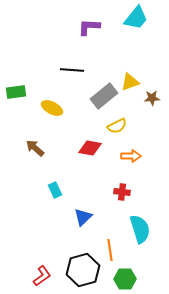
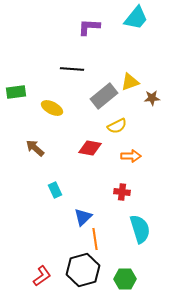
black line: moved 1 px up
orange line: moved 15 px left, 11 px up
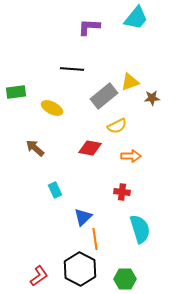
black hexagon: moved 3 px left, 1 px up; rotated 16 degrees counterclockwise
red L-shape: moved 3 px left
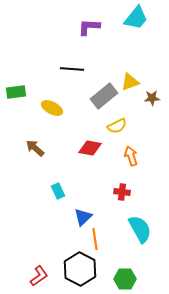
orange arrow: rotated 108 degrees counterclockwise
cyan rectangle: moved 3 px right, 1 px down
cyan semicircle: rotated 12 degrees counterclockwise
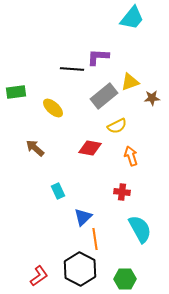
cyan trapezoid: moved 4 px left
purple L-shape: moved 9 px right, 30 px down
yellow ellipse: moved 1 px right; rotated 15 degrees clockwise
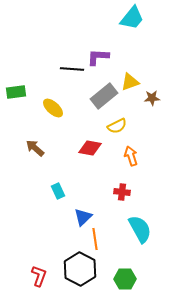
red L-shape: rotated 35 degrees counterclockwise
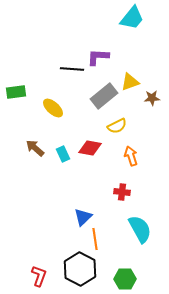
cyan rectangle: moved 5 px right, 37 px up
